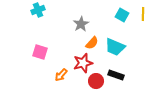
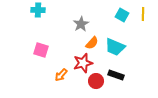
cyan cross: rotated 24 degrees clockwise
pink square: moved 1 px right, 2 px up
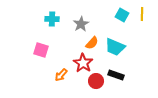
cyan cross: moved 14 px right, 9 px down
yellow line: moved 1 px left
red star: rotated 24 degrees counterclockwise
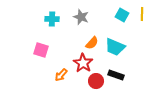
gray star: moved 7 px up; rotated 21 degrees counterclockwise
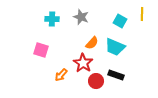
cyan square: moved 2 px left, 6 px down
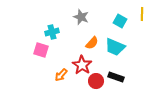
cyan cross: moved 13 px down; rotated 16 degrees counterclockwise
red star: moved 1 px left, 2 px down
black rectangle: moved 2 px down
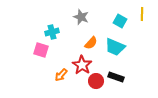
orange semicircle: moved 1 px left
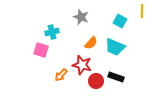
yellow line: moved 3 px up
red star: rotated 18 degrees counterclockwise
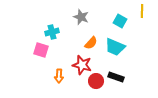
orange arrow: moved 2 px left, 1 px down; rotated 40 degrees counterclockwise
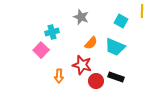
cyan square: moved 1 px right
pink square: rotated 28 degrees clockwise
